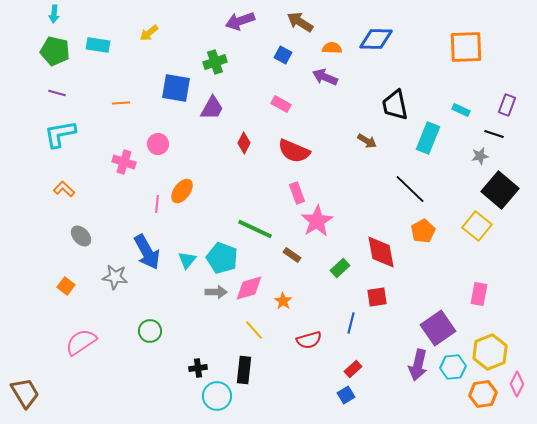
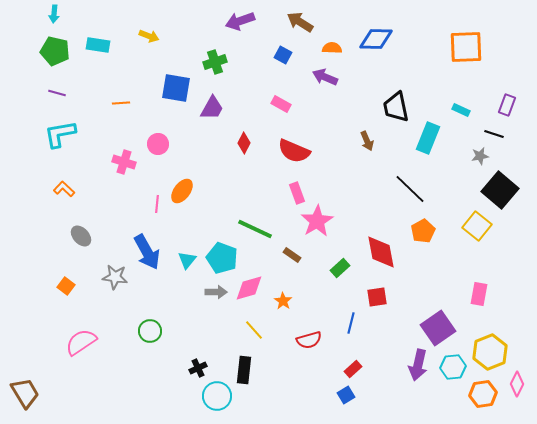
yellow arrow at (149, 33): moved 3 px down; rotated 120 degrees counterclockwise
black trapezoid at (395, 105): moved 1 px right, 2 px down
brown arrow at (367, 141): rotated 36 degrees clockwise
black cross at (198, 368): rotated 18 degrees counterclockwise
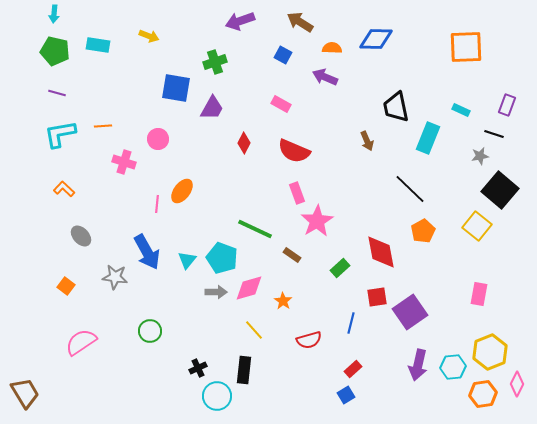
orange line at (121, 103): moved 18 px left, 23 px down
pink circle at (158, 144): moved 5 px up
purple square at (438, 328): moved 28 px left, 16 px up
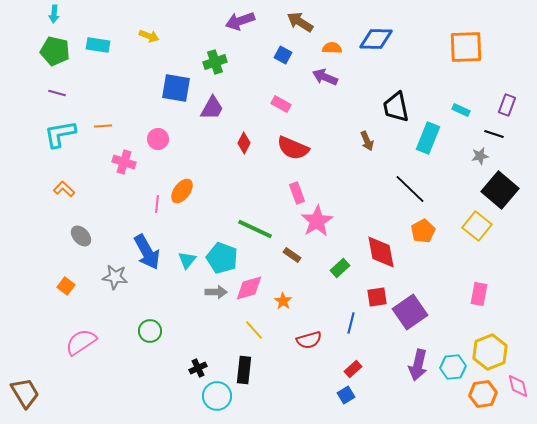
red semicircle at (294, 151): moved 1 px left, 3 px up
pink diamond at (517, 384): moved 1 px right, 2 px down; rotated 40 degrees counterclockwise
